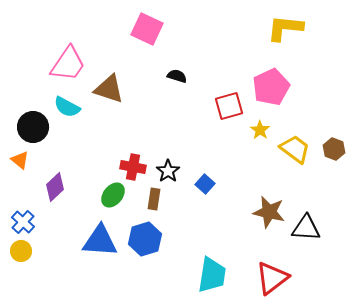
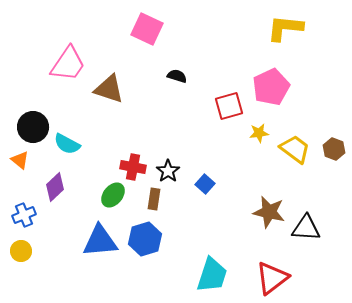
cyan semicircle: moved 37 px down
yellow star: moved 1 px left, 3 px down; rotated 30 degrees clockwise
blue cross: moved 1 px right, 7 px up; rotated 25 degrees clockwise
blue triangle: rotated 9 degrees counterclockwise
cyan trapezoid: rotated 9 degrees clockwise
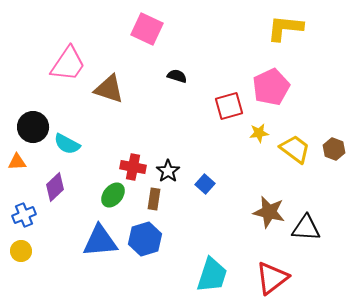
orange triangle: moved 3 px left, 2 px down; rotated 42 degrees counterclockwise
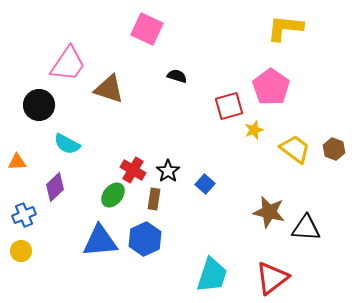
pink pentagon: rotated 12 degrees counterclockwise
black circle: moved 6 px right, 22 px up
yellow star: moved 5 px left, 3 px up; rotated 12 degrees counterclockwise
red cross: moved 3 px down; rotated 20 degrees clockwise
blue hexagon: rotated 8 degrees counterclockwise
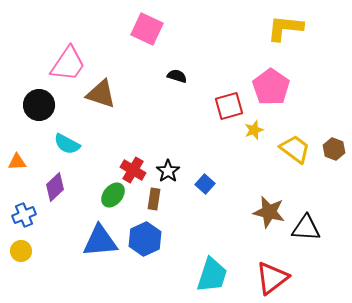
brown triangle: moved 8 px left, 5 px down
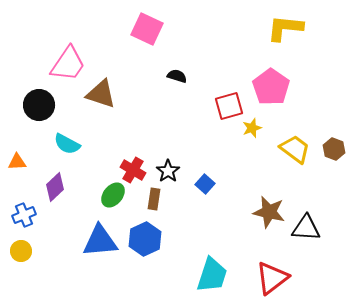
yellow star: moved 2 px left, 2 px up
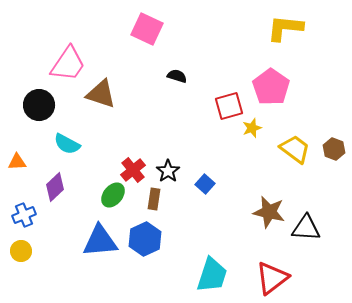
red cross: rotated 20 degrees clockwise
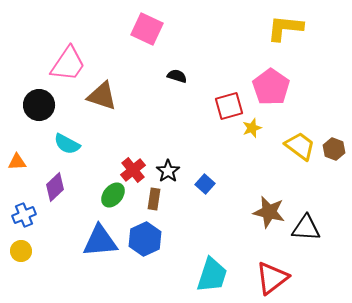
brown triangle: moved 1 px right, 2 px down
yellow trapezoid: moved 5 px right, 3 px up
